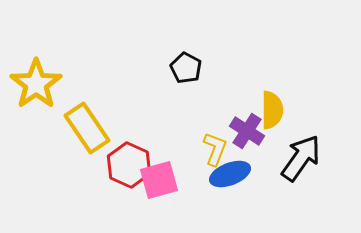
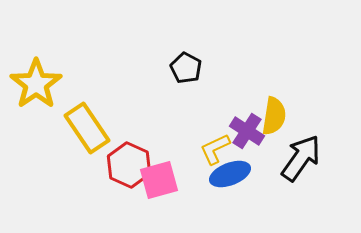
yellow semicircle: moved 2 px right, 6 px down; rotated 9 degrees clockwise
yellow L-shape: rotated 136 degrees counterclockwise
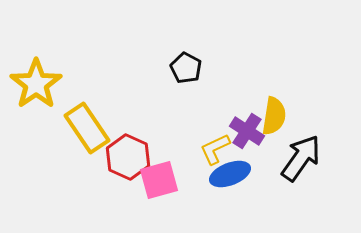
red hexagon: moved 1 px left, 8 px up
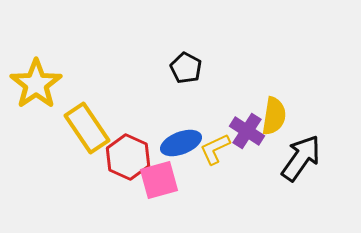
blue ellipse: moved 49 px left, 31 px up
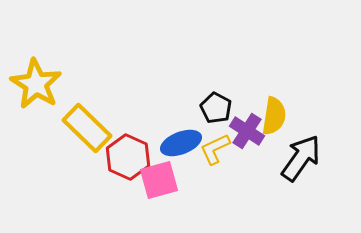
black pentagon: moved 30 px right, 40 px down
yellow star: rotated 6 degrees counterclockwise
yellow rectangle: rotated 12 degrees counterclockwise
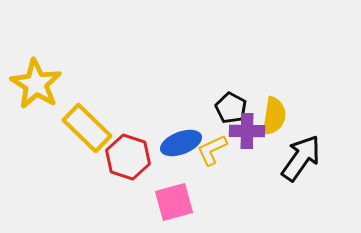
black pentagon: moved 15 px right
purple cross: rotated 32 degrees counterclockwise
yellow L-shape: moved 3 px left, 1 px down
red hexagon: rotated 6 degrees counterclockwise
pink square: moved 15 px right, 22 px down
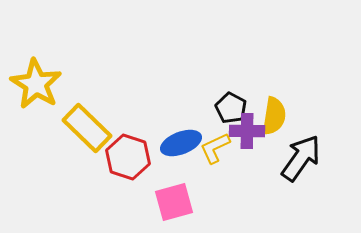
yellow L-shape: moved 3 px right, 2 px up
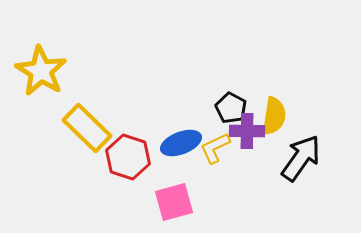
yellow star: moved 5 px right, 13 px up
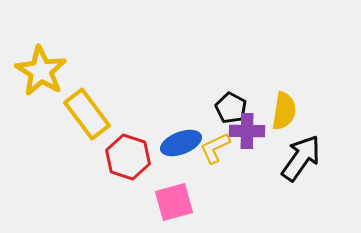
yellow semicircle: moved 10 px right, 5 px up
yellow rectangle: moved 14 px up; rotated 9 degrees clockwise
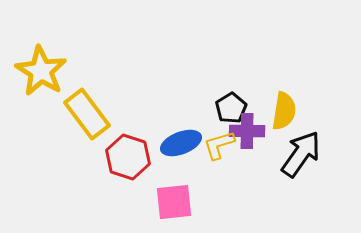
black pentagon: rotated 12 degrees clockwise
yellow L-shape: moved 4 px right, 3 px up; rotated 8 degrees clockwise
black arrow: moved 4 px up
pink square: rotated 9 degrees clockwise
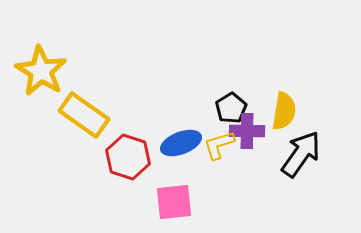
yellow rectangle: moved 3 px left, 1 px down; rotated 18 degrees counterclockwise
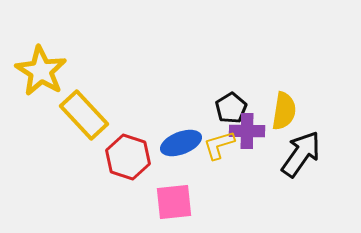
yellow rectangle: rotated 12 degrees clockwise
